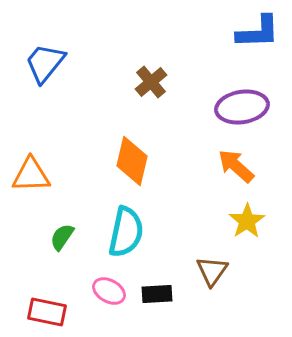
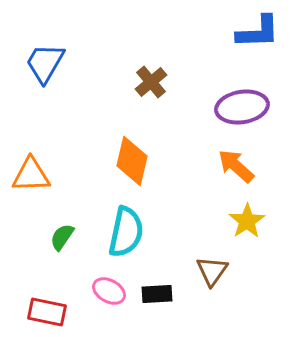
blue trapezoid: rotated 9 degrees counterclockwise
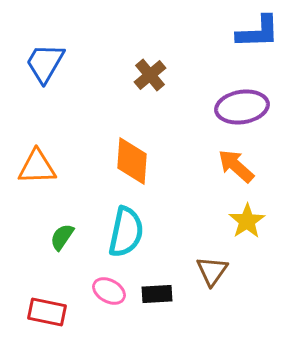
brown cross: moved 1 px left, 7 px up
orange diamond: rotated 9 degrees counterclockwise
orange triangle: moved 6 px right, 8 px up
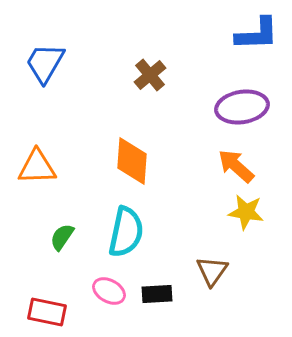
blue L-shape: moved 1 px left, 2 px down
yellow star: moved 1 px left, 9 px up; rotated 30 degrees counterclockwise
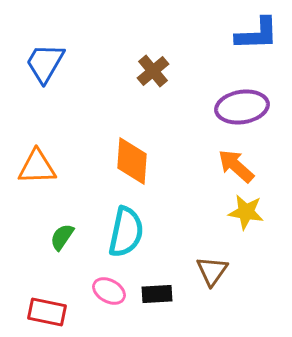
brown cross: moved 3 px right, 4 px up
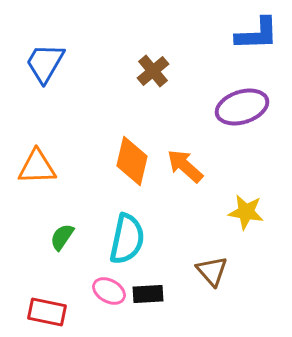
purple ellipse: rotated 9 degrees counterclockwise
orange diamond: rotated 9 degrees clockwise
orange arrow: moved 51 px left
cyan semicircle: moved 1 px right, 7 px down
brown triangle: rotated 16 degrees counterclockwise
black rectangle: moved 9 px left
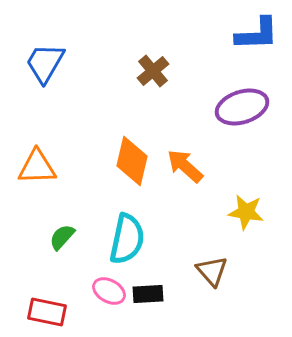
green semicircle: rotated 8 degrees clockwise
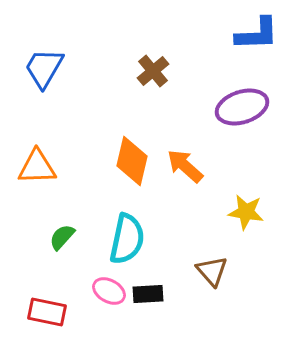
blue trapezoid: moved 1 px left, 5 px down
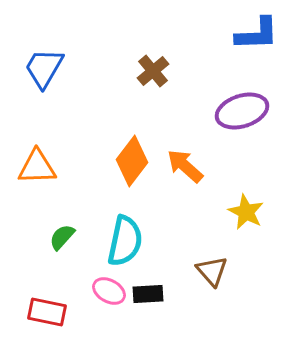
purple ellipse: moved 4 px down
orange diamond: rotated 24 degrees clockwise
yellow star: rotated 18 degrees clockwise
cyan semicircle: moved 2 px left, 2 px down
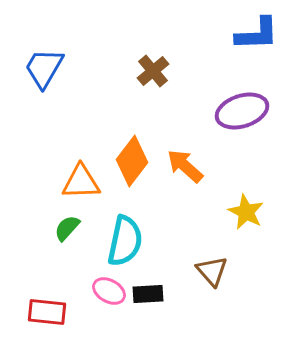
orange triangle: moved 44 px right, 15 px down
green semicircle: moved 5 px right, 9 px up
red rectangle: rotated 6 degrees counterclockwise
